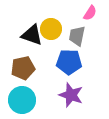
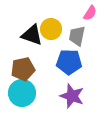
brown pentagon: moved 1 px down
purple star: moved 1 px right, 1 px down
cyan circle: moved 7 px up
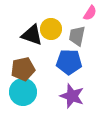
cyan circle: moved 1 px right, 1 px up
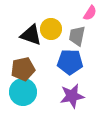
black triangle: moved 1 px left
blue pentagon: moved 1 px right
purple star: rotated 30 degrees counterclockwise
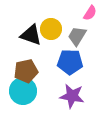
gray trapezoid: rotated 20 degrees clockwise
brown pentagon: moved 3 px right, 2 px down
cyan circle: moved 1 px up
purple star: rotated 20 degrees clockwise
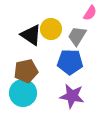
black triangle: rotated 15 degrees clockwise
cyan circle: moved 2 px down
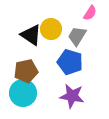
blue pentagon: rotated 15 degrees clockwise
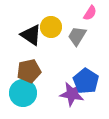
yellow circle: moved 2 px up
blue pentagon: moved 16 px right, 19 px down; rotated 15 degrees clockwise
brown pentagon: moved 3 px right
purple star: moved 2 px up
